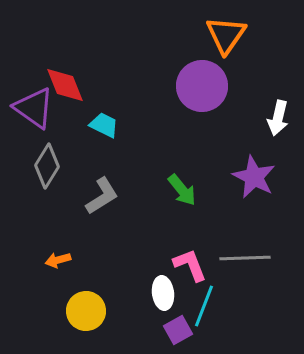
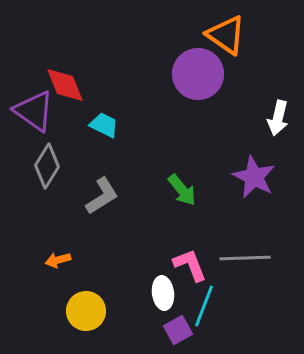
orange triangle: rotated 30 degrees counterclockwise
purple circle: moved 4 px left, 12 px up
purple triangle: moved 3 px down
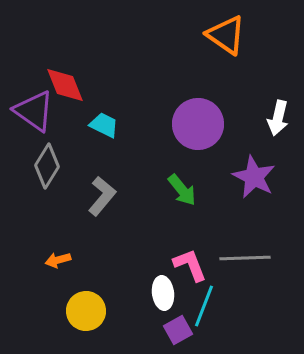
purple circle: moved 50 px down
gray L-shape: rotated 18 degrees counterclockwise
